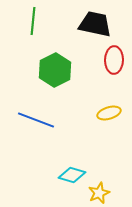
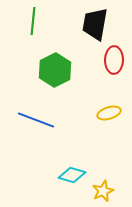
black trapezoid: rotated 92 degrees counterclockwise
yellow star: moved 4 px right, 2 px up
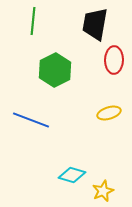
blue line: moved 5 px left
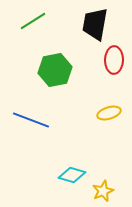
green line: rotated 52 degrees clockwise
green hexagon: rotated 16 degrees clockwise
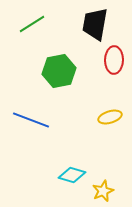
green line: moved 1 px left, 3 px down
green hexagon: moved 4 px right, 1 px down
yellow ellipse: moved 1 px right, 4 px down
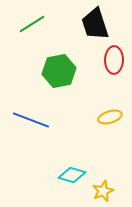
black trapezoid: rotated 28 degrees counterclockwise
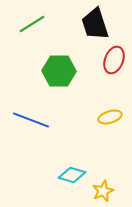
red ellipse: rotated 20 degrees clockwise
green hexagon: rotated 12 degrees clockwise
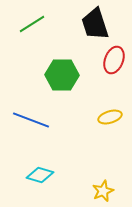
green hexagon: moved 3 px right, 4 px down
cyan diamond: moved 32 px left
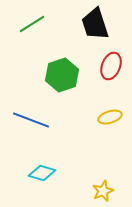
red ellipse: moved 3 px left, 6 px down
green hexagon: rotated 20 degrees counterclockwise
cyan diamond: moved 2 px right, 2 px up
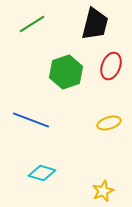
black trapezoid: rotated 148 degrees counterclockwise
green hexagon: moved 4 px right, 3 px up
yellow ellipse: moved 1 px left, 6 px down
